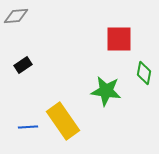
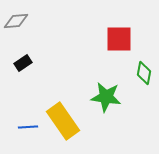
gray diamond: moved 5 px down
black rectangle: moved 2 px up
green star: moved 6 px down
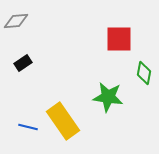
green star: moved 2 px right
blue line: rotated 18 degrees clockwise
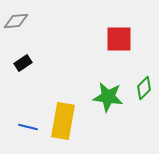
green diamond: moved 15 px down; rotated 35 degrees clockwise
yellow rectangle: rotated 45 degrees clockwise
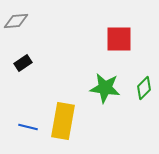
green star: moved 3 px left, 9 px up
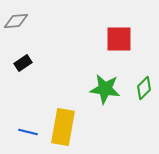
green star: moved 1 px down
yellow rectangle: moved 6 px down
blue line: moved 5 px down
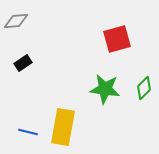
red square: moved 2 px left; rotated 16 degrees counterclockwise
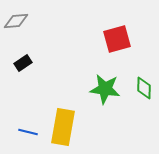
green diamond: rotated 45 degrees counterclockwise
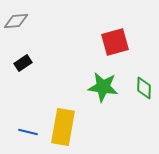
red square: moved 2 px left, 3 px down
green star: moved 2 px left, 2 px up
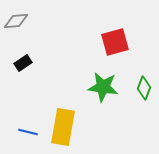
green diamond: rotated 20 degrees clockwise
